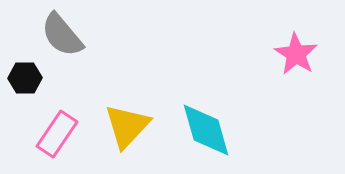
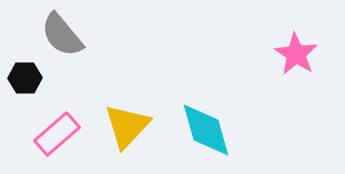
pink rectangle: rotated 15 degrees clockwise
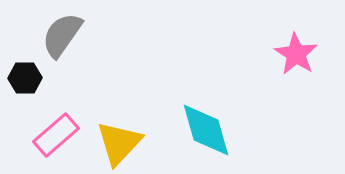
gray semicircle: rotated 75 degrees clockwise
yellow triangle: moved 8 px left, 17 px down
pink rectangle: moved 1 px left, 1 px down
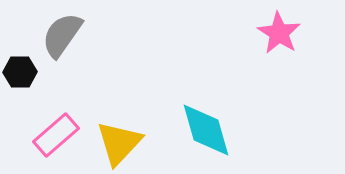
pink star: moved 17 px left, 21 px up
black hexagon: moved 5 px left, 6 px up
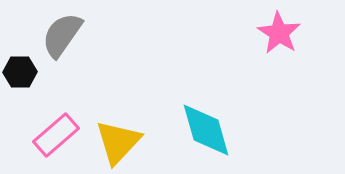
yellow triangle: moved 1 px left, 1 px up
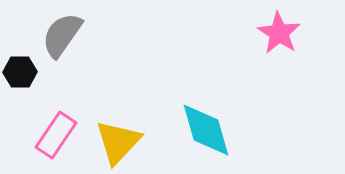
pink rectangle: rotated 15 degrees counterclockwise
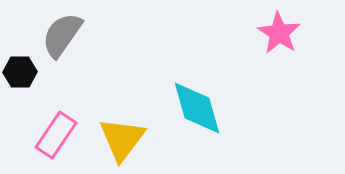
cyan diamond: moved 9 px left, 22 px up
yellow triangle: moved 4 px right, 3 px up; rotated 6 degrees counterclockwise
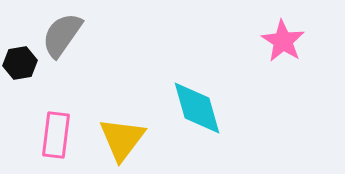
pink star: moved 4 px right, 8 px down
black hexagon: moved 9 px up; rotated 8 degrees counterclockwise
pink rectangle: rotated 27 degrees counterclockwise
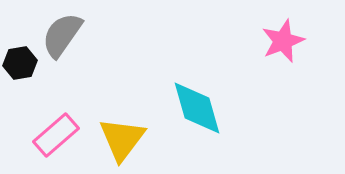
pink star: rotated 18 degrees clockwise
pink rectangle: rotated 42 degrees clockwise
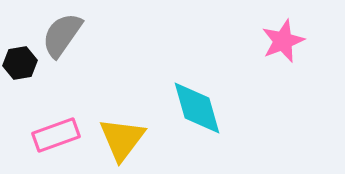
pink rectangle: rotated 21 degrees clockwise
